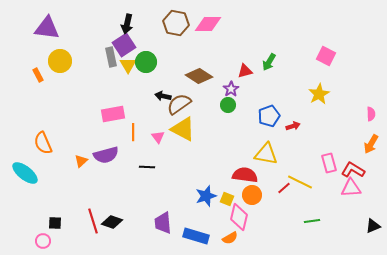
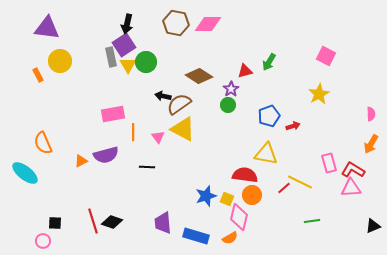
orange triangle at (81, 161): rotated 16 degrees clockwise
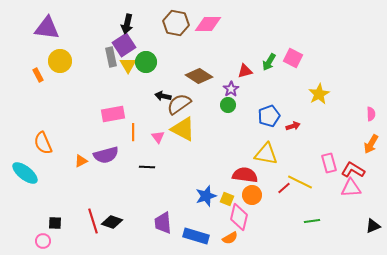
pink square at (326, 56): moved 33 px left, 2 px down
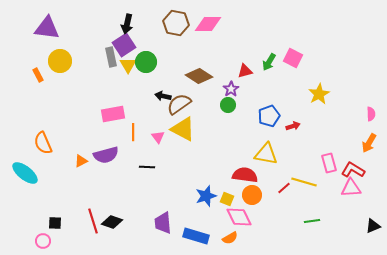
orange arrow at (371, 144): moved 2 px left, 1 px up
yellow line at (300, 182): moved 4 px right; rotated 10 degrees counterclockwise
pink diamond at (239, 217): rotated 40 degrees counterclockwise
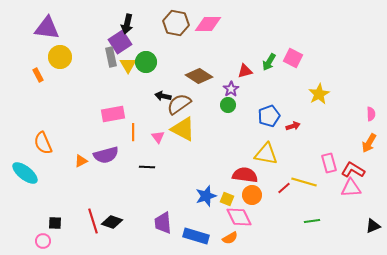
purple square at (124, 45): moved 4 px left, 3 px up
yellow circle at (60, 61): moved 4 px up
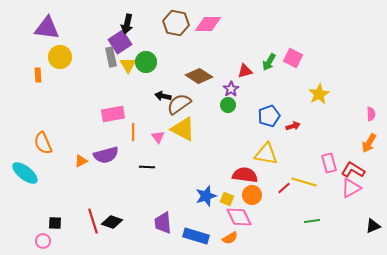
orange rectangle at (38, 75): rotated 24 degrees clockwise
pink triangle at (351, 188): rotated 25 degrees counterclockwise
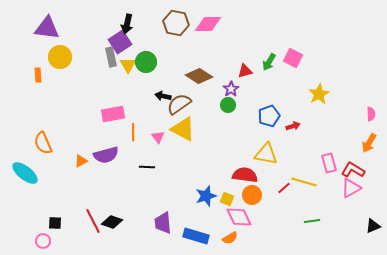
red line at (93, 221): rotated 10 degrees counterclockwise
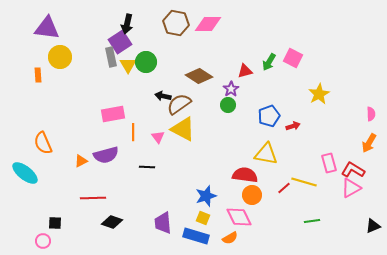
yellow square at (227, 199): moved 24 px left, 19 px down
red line at (93, 221): moved 23 px up; rotated 65 degrees counterclockwise
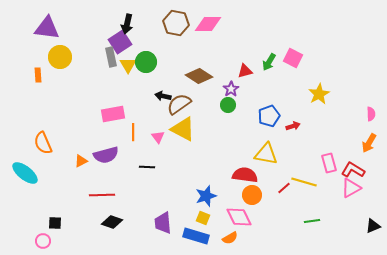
red line at (93, 198): moved 9 px right, 3 px up
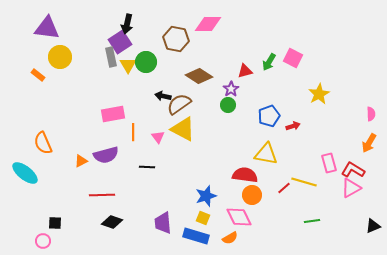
brown hexagon at (176, 23): moved 16 px down
orange rectangle at (38, 75): rotated 48 degrees counterclockwise
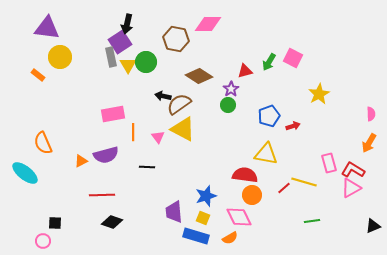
purple trapezoid at (163, 223): moved 11 px right, 11 px up
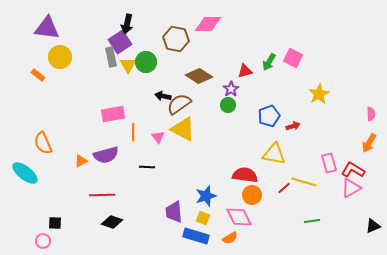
yellow triangle at (266, 154): moved 8 px right
